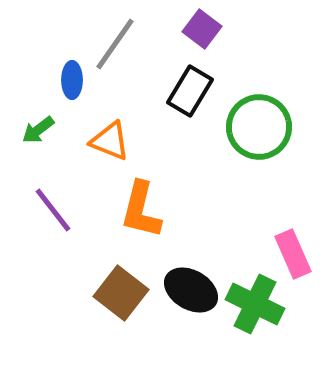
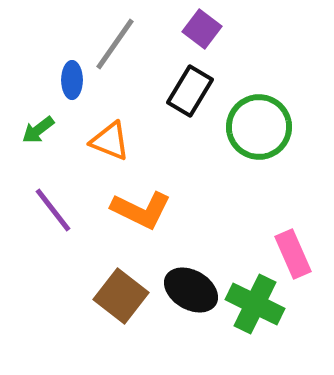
orange L-shape: rotated 78 degrees counterclockwise
brown square: moved 3 px down
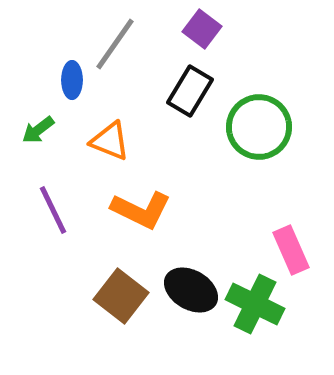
purple line: rotated 12 degrees clockwise
pink rectangle: moved 2 px left, 4 px up
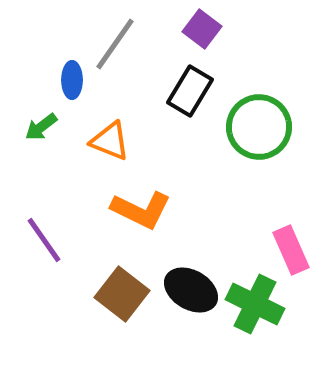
green arrow: moved 3 px right, 3 px up
purple line: moved 9 px left, 30 px down; rotated 9 degrees counterclockwise
brown square: moved 1 px right, 2 px up
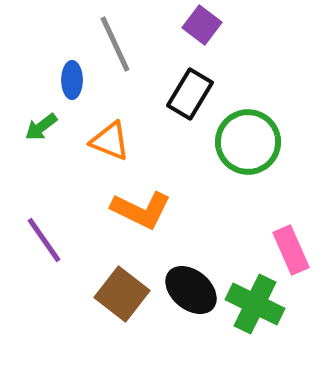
purple square: moved 4 px up
gray line: rotated 60 degrees counterclockwise
black rectangle: moved 3 px down
green circle: moved 11 px left, 15 px down
black ellipse: rotated 10 degrees clockwise
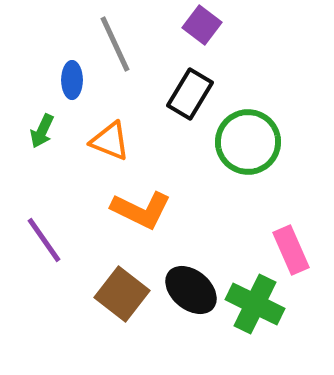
green arrow: moved 1 px right, 4 px down; rotated 28 degrees counterclockwise
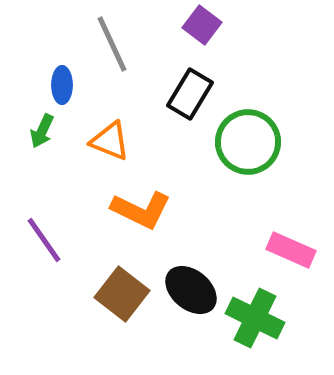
gray line: moved 3 px left
blue ellipse: moved 10 px left, 5 px down
pink rectangle: rotated 42 degrees counterclockwise
green cross: moved 14 px down
